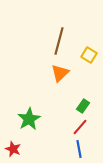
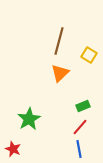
green rectangle: rotated 32 degrees clockwise
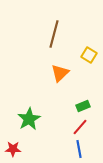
brown line: moved 5 px left, 7 px up
red star: rotated 21 degrees counterclockwise
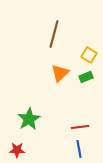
green rectangle: moved 3 px right, 29 px up
red line: rotated 42 degrees clockwise
red star: moved 4 px right, 1 px down
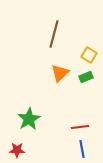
blue line: moved 3 px right
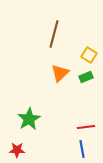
red line: moved 6 px right
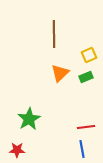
brown line: rotated 16 degrees counterclockwise
yellow square: rotated 35 degrees clockwise
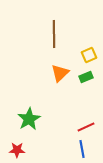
red line: rotated 18 degrees counterclockwise
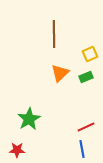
yellow square: moved 1 px right, 1 px up
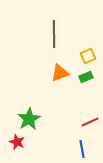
yellow square: moved 2 px left, 2 px down
orange triangle: rotated 24 degrees clockwise
red line: moved 4 px right, 5 px up
red star: moved 8 px up; rotated 21 degrees clockwise
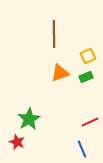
blue line: rotated 12 degrees counterclockwise
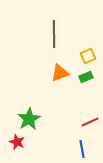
blue line: rotated 12 degrees clockwise
